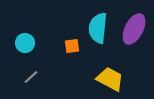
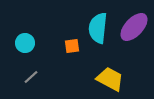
purple ellipse: moved 2 px up; rotated 16 degrees clockwise
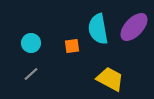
cyan semicircle: moved 1 px down; rotated 16 degrees counterclockwise
cyan circle: moved 6 px right
gray line: moved 3 px up
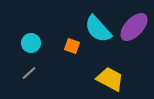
cyan semicircle: rotated 32 degrees counterclockwise
orange square: rotated 28 degrees clockwise
gray line: moved 2 px left, 1 px up
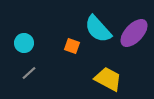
purple ellipse: moved 6 px down
cyan circle: moved 7 px left
yellow trapezoid: moved 2 px left
